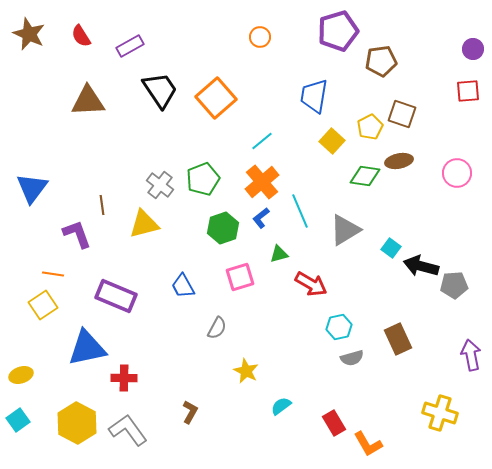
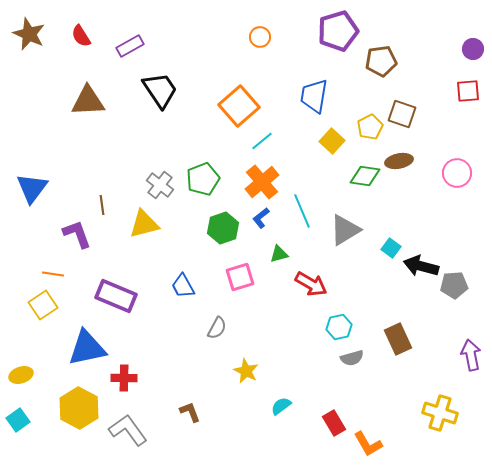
orange square at (216, 98): moved 23 px right, 8 px down
cyan line at (300, 211): moved 2 px right
brown L-shape at (190, 412): rotated 50 degrees counterclockwise
yellow hexagon at (77, 423): moved 2 px right, 15 px up
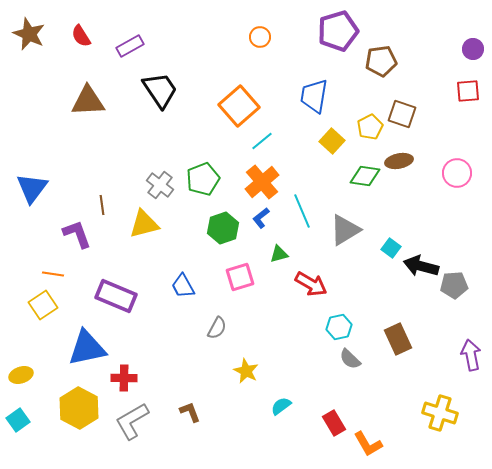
gray semicircle at (352, 358): moved 2 px left, 1 px down; rotated 60 degrees clockwise
gray L-shape at (128, 430): moved 4 px right, 9 px up; rotated 84 degrees counterclockwise
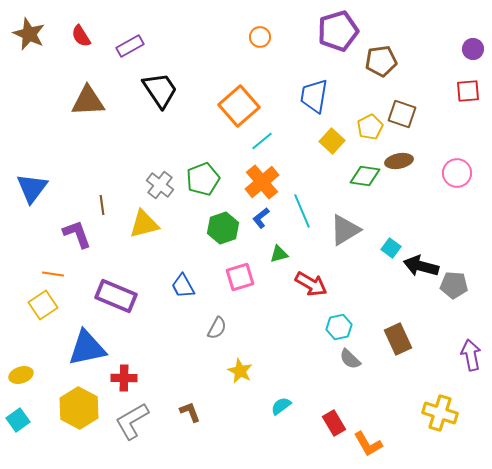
gray pentagon at (454, 285): rotated 8 degrees clockwise
yellow star at (246, 371): moved 6 px left
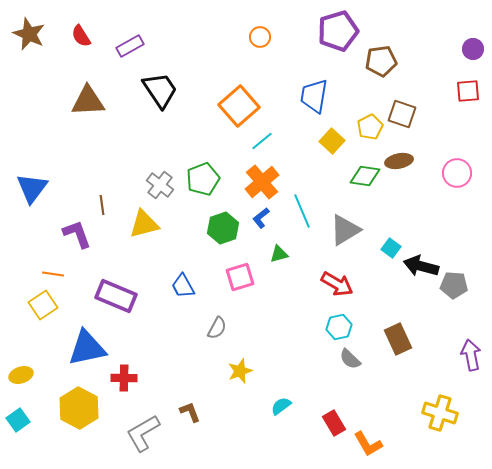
red arrow at (311, 284): moved 26 px right
yellow star at (240, 371): rotated 25 degrees clockwise
gray L-shape at (132, 421): moved 11 px right, 12 px down
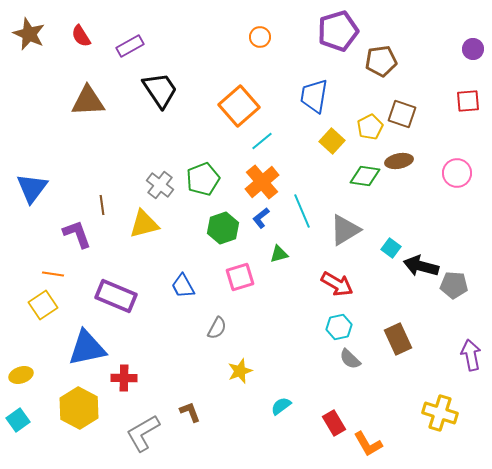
red square at (468, 91): moved 10 px down
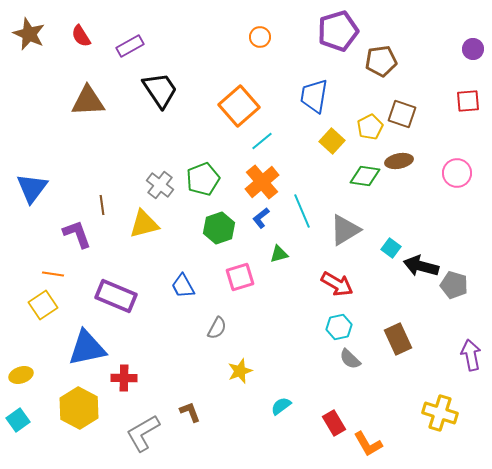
green hexagon at (223, 228): moved 4 px left
gray pentagon at (454, 285): rotated 12 degrees clockwise
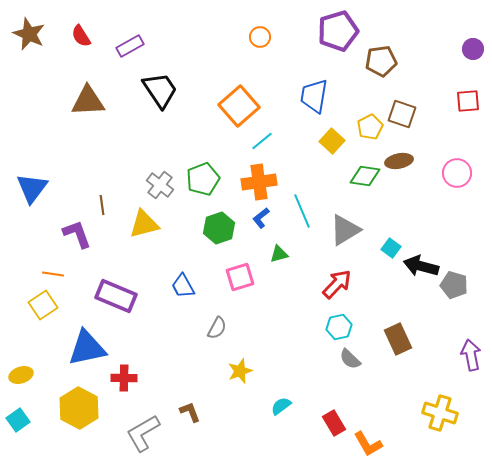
orange cross at (262, 182): moved 3 px left; rotated 32 degrees clockwise
red arrow at (337, 284): rotated 76 degrees counterclockwise
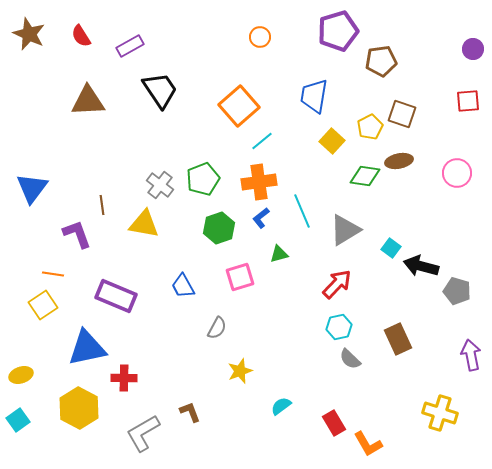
yellow triangle at (144, 224): rotated 24 degrees clockwise
gray pentagon at (454, 285): moved 3 px right, 6 px down
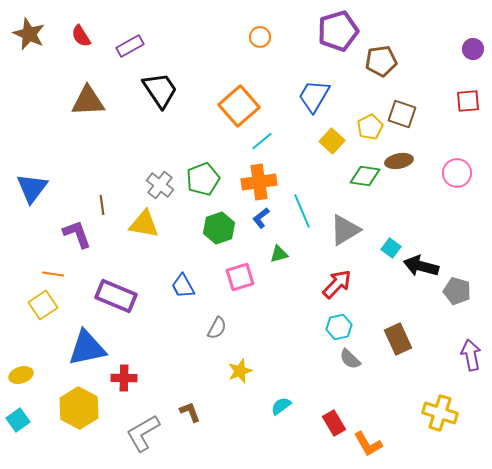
blue trapezoid at (314, 96): rotated 21 degrees clockwise
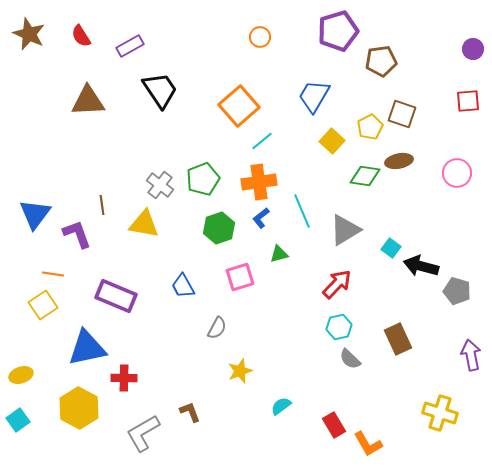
blue triangle at (32, 188): moved 3 px right, 26 px down
red rectangle at (334, 423): moved 2 px down
